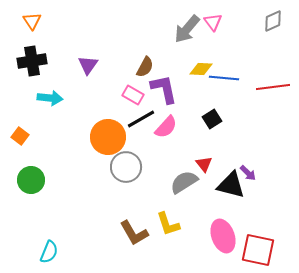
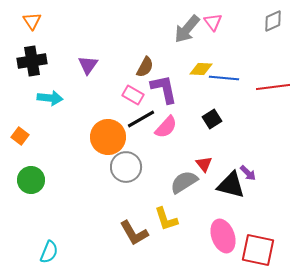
yellow L-shape: moved 2 px left, 5 px up
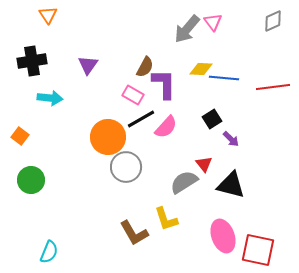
orange triangle: moved 16 px right, 6 px up
purple L-shape: moved 5 px up; rotated 12 degrees clockwise
purple arrow: moved 17 px left, 34 px up
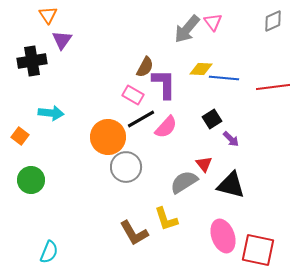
purple triangle: moved 26 px left, 25 px up
cyan arrow: moved 1 px right, 15 px down
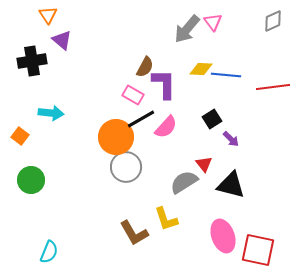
purple triangle: rotated 25 degrees counterclockwise
blue line: moved 2 px right, 3 px up
orange circle: moved 8 px right
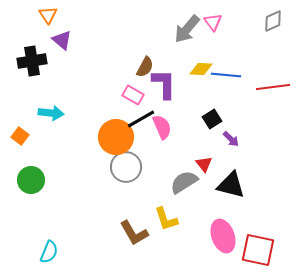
pink semicircle: moved 4 px left; rotated 65 degrees counterclockwise
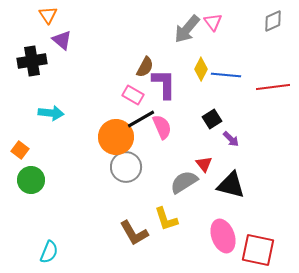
yellow diamond: rotated 65 degrees counterclockwise
orange square: moved 14 px down
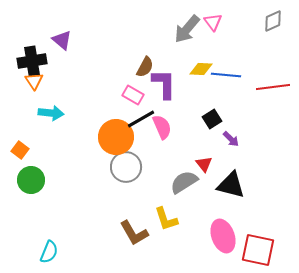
orange triangle: moved 14 px left, 66 px down
yellow diamond: rotated 65 degrees clockwise
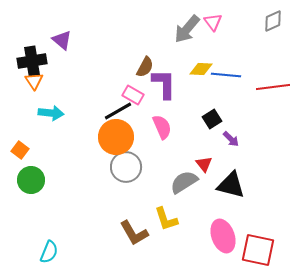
black line: moved 23 px left, 8 px up
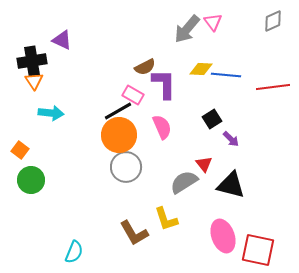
purple triangle: rotated 15 degrees counterclockwise
brown semicircle: rotated 35 degrees clockwise
orange circle: moved 3 px right, 2 px up
cyan semicircle: moved 25 px right
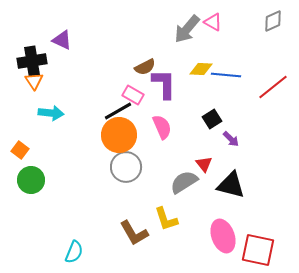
pink triangle: rotated 24 degrees counterclockwise
red line: rotated 32 degrees counterclockwise
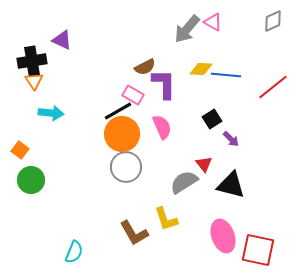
orange circle: moved 3 px right, 1 px up
